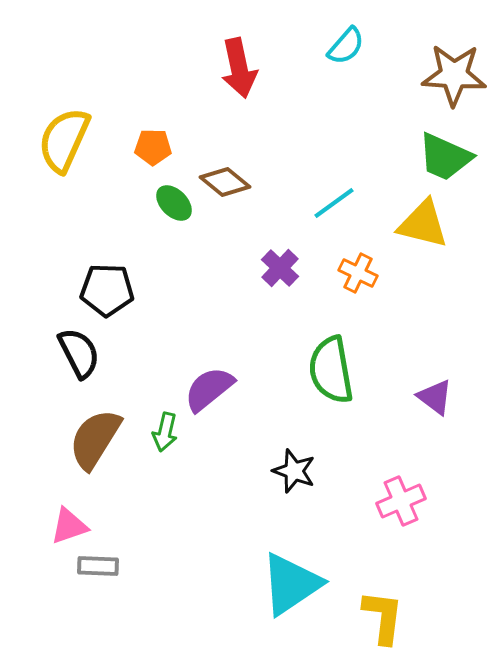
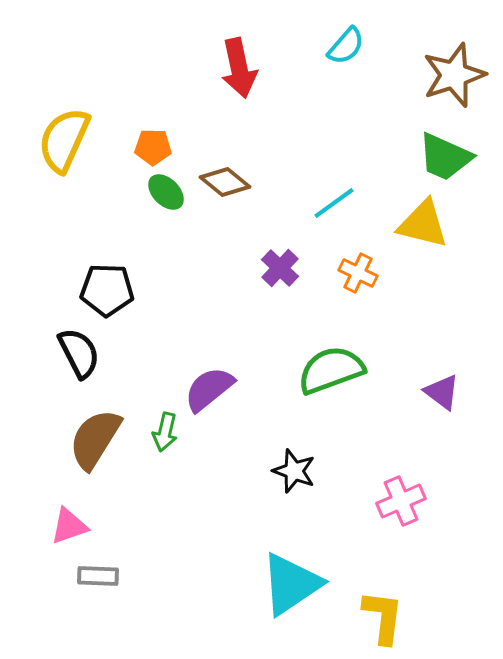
brown star: rotated 22 degrees counterclockwise
green ellipse: moved 8 px left, 11 px up
green semicircle: rotated 80 degrees clockwise
purple triangle: moved 7 px right, 5 px up
gray rectangle: moved 10 px down
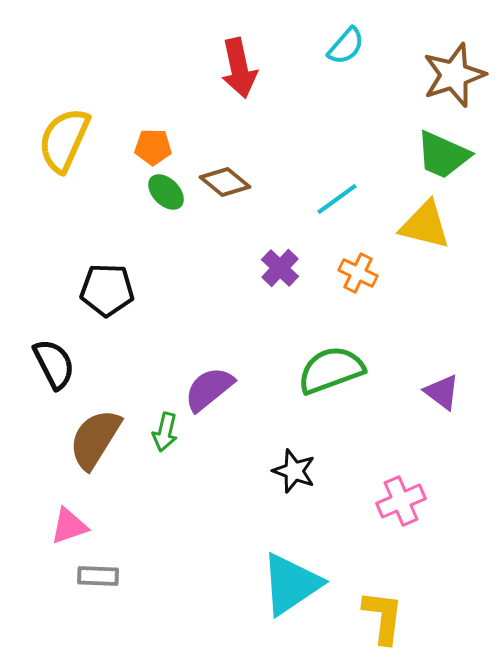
green trapezoid: moved 2 px left, 2 px up
cyan line: moved 3 px right, 4 px up
yellow triangle: moved 2 px right, 1 px down
black semicircle: moved 25 px left, 11 px down
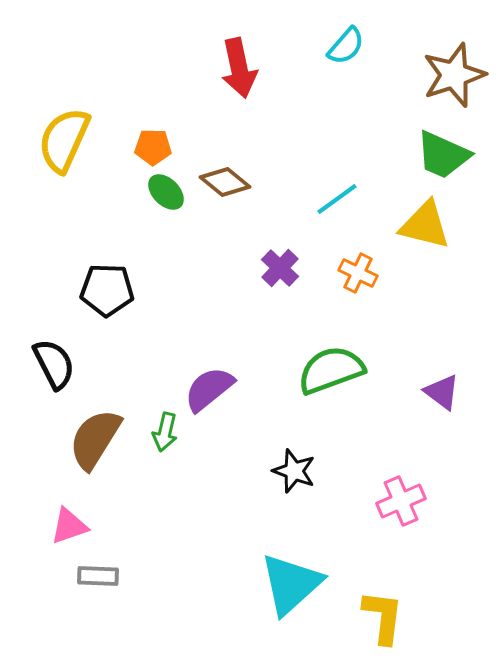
cyan triangle: rotated 8 degrees counterclockwise
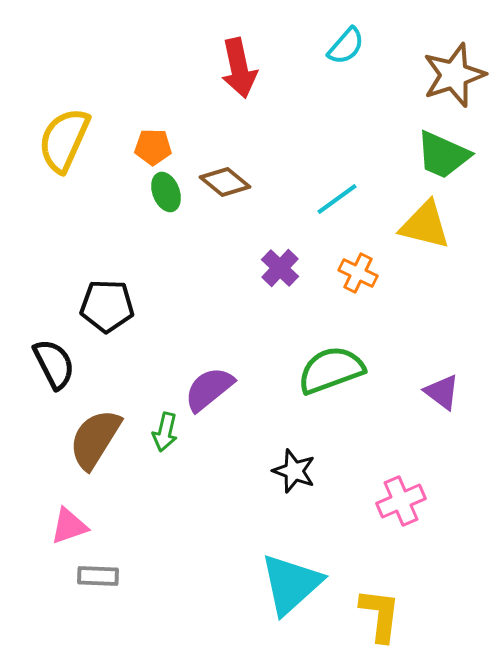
green ellipse: rotated 24 degrees clockwise
black pentagon: moved 16 px down
yellow L-shape: moved 3 px left, 2 px up
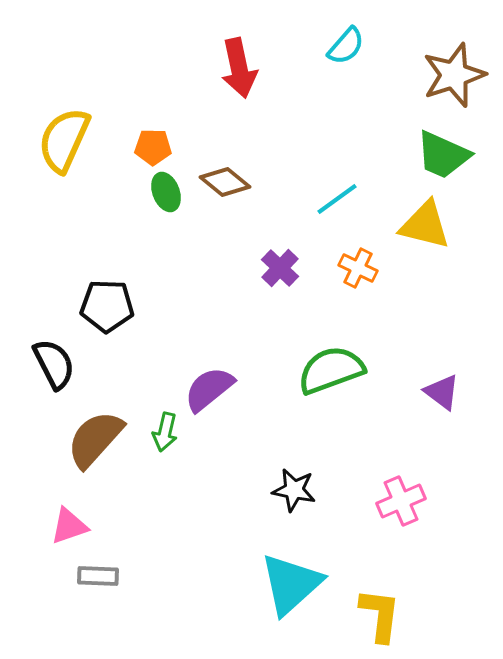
orange cross: moved 5 px up
brown semicircle: rotated 10 degrees clockwise
black star: moved 19 px down; rotated 9 degrees counterclockwise
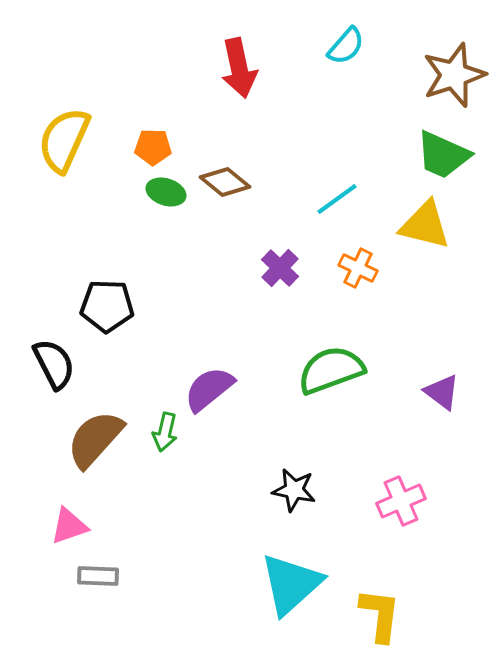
green ellipse: rotated 51 degrees counterclockwise
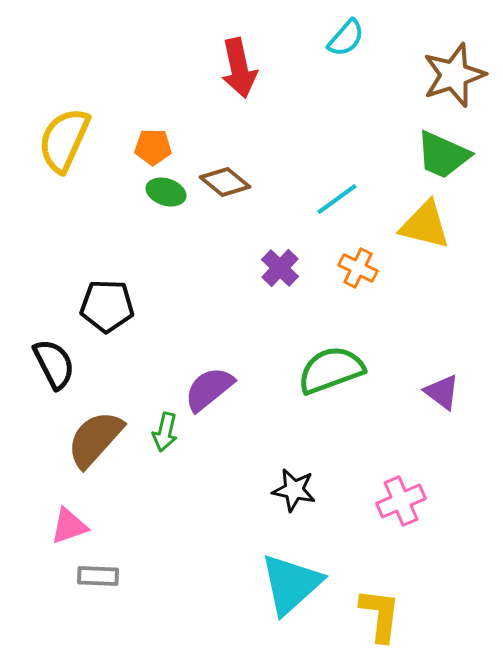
cyan semicircle: moved 8 px up
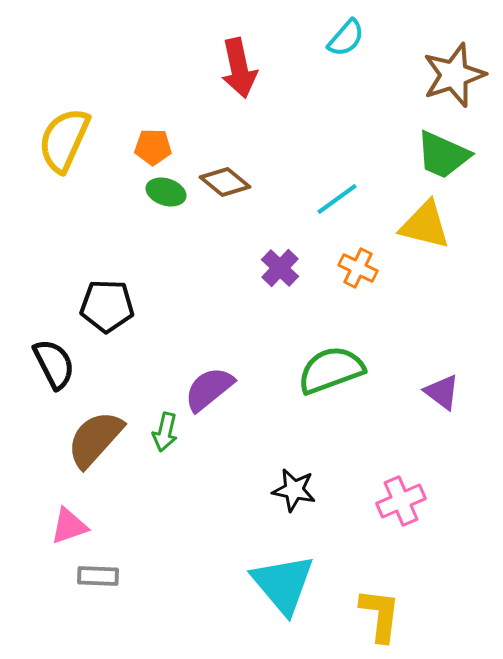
cyan triangle: moved 8 px left; rotated 28 degrees counterclockwise
